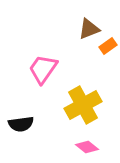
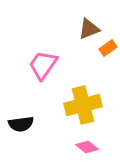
orange rectangle: moved 2 px down
pink trapezoid: moved 4 px up
yellow cross: rotated 15 degrees clockwise
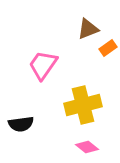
brown triangle: moved 1 px left
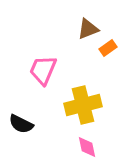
pink trapezoid: moved 5 px down; rotated 12 degrees counterclockwise
black semicircle: rotated 35 degrees clockwise
pink diamond: rotated 40 degrees clockwise
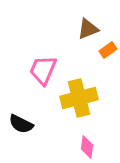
orange rectangle: moved 2 px down
yellow cross: moved 4 px left, 7 px up
pink diamond: rotated 20 degrees clockwise
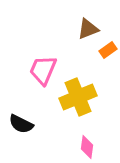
yellow cross: moved 1 px left, 1 px up; rotated 9 degrees counterclockwise
